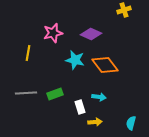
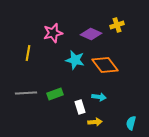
yellow cross: moved 7 px left, 15 px down
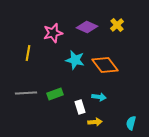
yellow cross: rotated 24 degrees counterclockwise
purple diamond: moved 4 px left, 7 px up
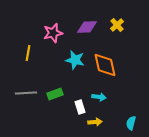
purple diamond: rotated 25 degrees counterclockwise
orange diamond: rotated 24 degrees clockwise
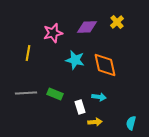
yellow cross: moved 3 px up
green rectangle: rotated 42 degrees clockwise
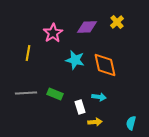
pink star: rotated 18 degrees counterclockwise
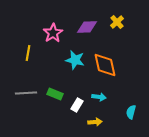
white rectangle: moved 3 px left, 2 px up; rotated 48 degrees clockwise
cyan semicircle: moved 11 px up
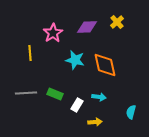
yellow line: moved 2 px right; rotated 14 degrees counterclockwise
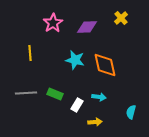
yellow cross: moved 4 px right, 4 px up
pink star: moved 10 px up
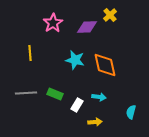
yellow cross: moved 11 px left, 3 px up
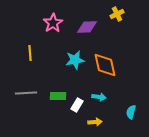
yellow cross: moved 7 px right, 1 px up; rotated 16 degrees clockwise
cyan star: rotated 24 degrees counterclockwise
green rectangle: moved 3 px right, 2 px down; rotated 21 degrees counterclockwise
